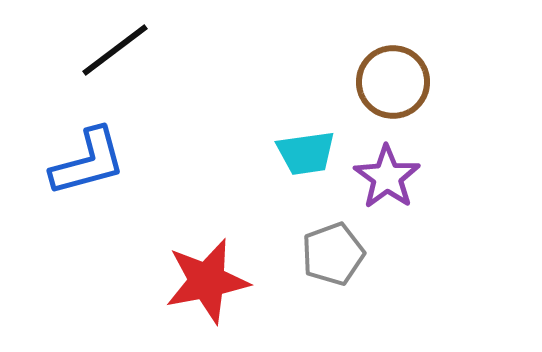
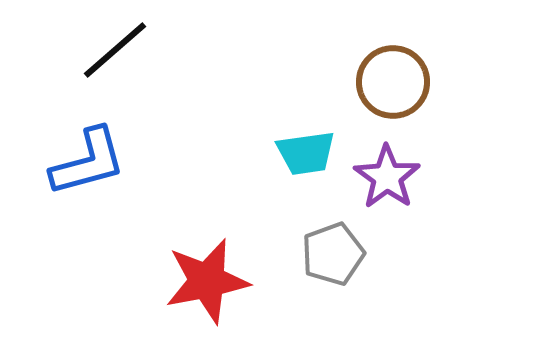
black line: rotated 4 degrees counterclockwise
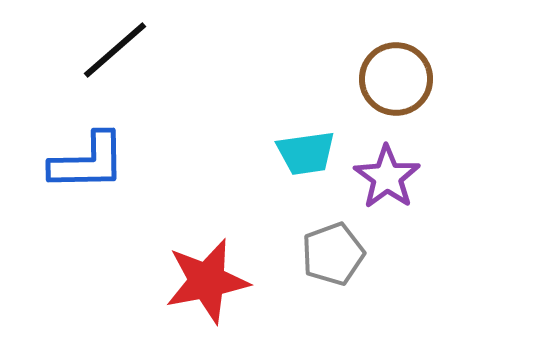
brown circle: moved 3 px right, 3 px up
blue L-shape: rotated 14 degrees clockwise
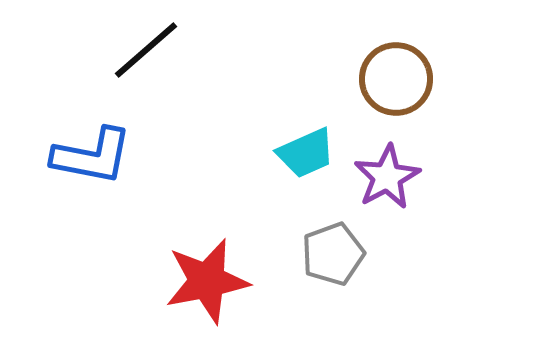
black line: moved 31 px right
cyan trapezoid: rotated 16 degrees counterclockwise
blue L-shape: moved 4 px right, 6 px up; rotated 12 degrees clockwise
purple star: rotated 8 degrees clockwise
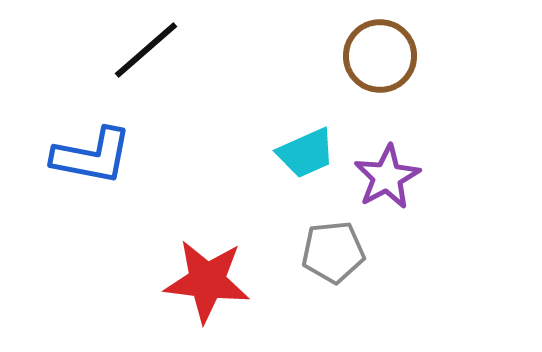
brown circle: moved 16 px left, 23 px up
gray pentagon: moved 2 px up; rotated 14 degrees clockwise
red star: rotated 18 degrees clockwise
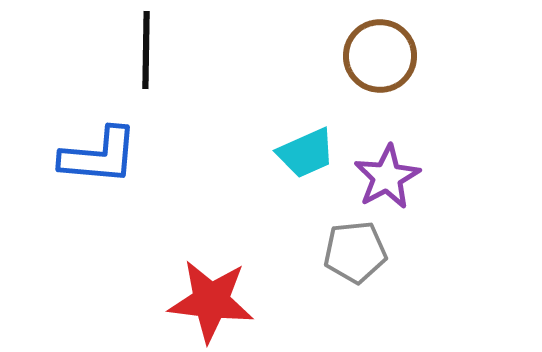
black line: rotated 48 degrees counterclockwise
blue L-shape: moved 7 px right; rotated 6 degrees counterclockwise
gray pentagon: moved 22 px right
red star: moved 4 px right, 20 px down
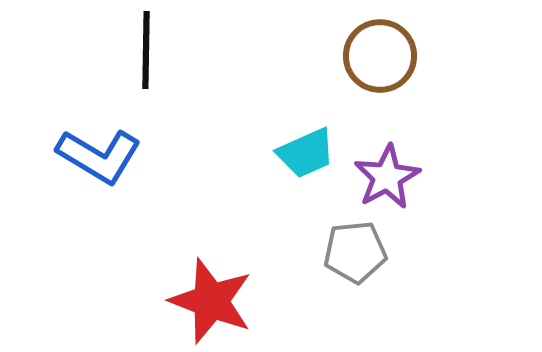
blue L-shape: rotated 26 degrees clockwise
red star: rotated 14 degrees clockwise
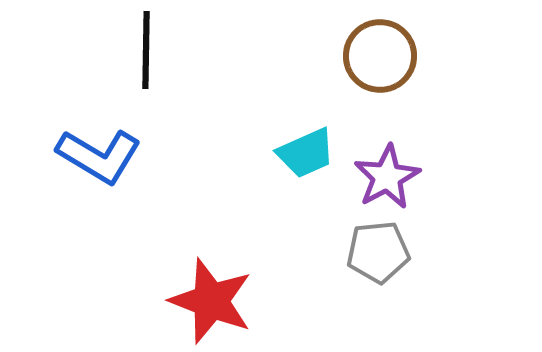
gray pentagon: moved 23 px right
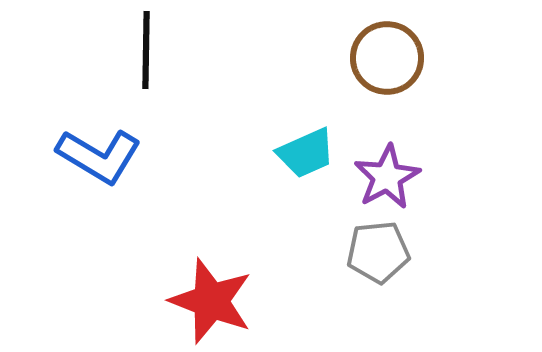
brown circle: moved 7 px right, 2 px down
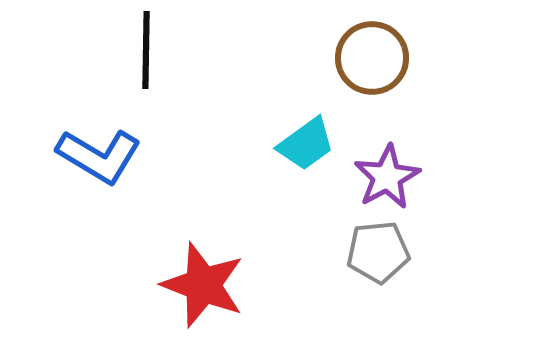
brown circle: moved 15 px left
cyan trapezoid: moved 9 px up; rotated 12 degrees counterclockwise
red star: moved 8 px left, 16 px up
